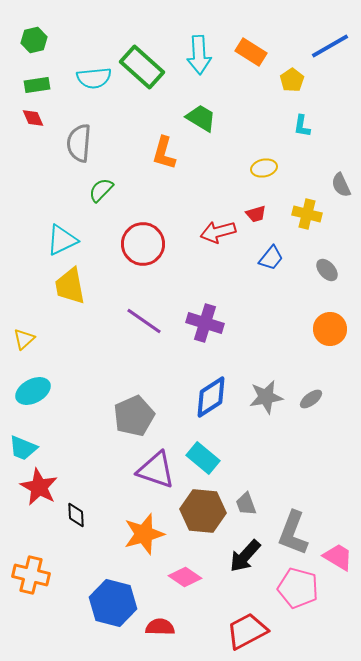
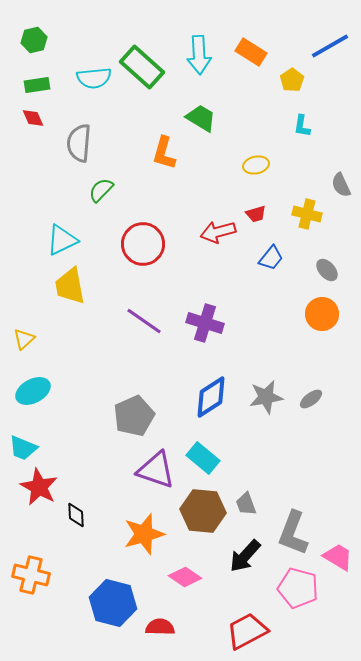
yellow ellipse at (264, 168): moved 8 px left, 3 px up
orange circle at (330, 329): moved 8 px left, 15 px up
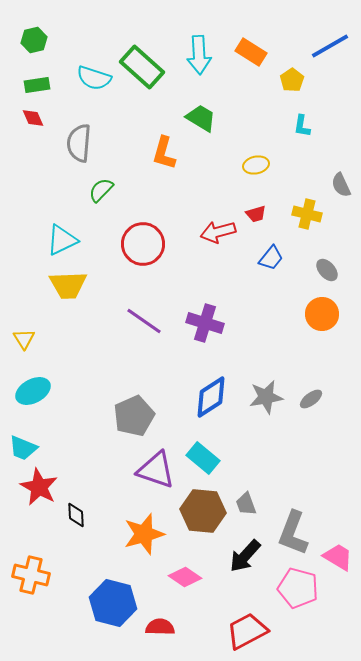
cyan semicircle at (94, 78): rotated 24 degrees clockwise
yellow trapezoid at (70, 286): moved 2 px left, 1 px up; rotated 81 degrees counterclockwise
yellow triangle at (24, 339): rotated 20 degrees counterclockwise
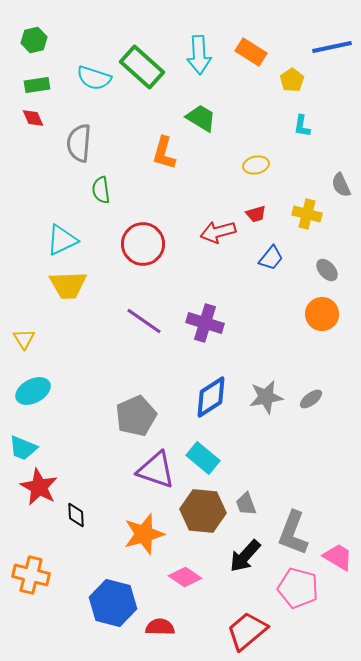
blue line at (330, 46): moved 2 px right, 1 px down; rotated 18 degrees clockwise
green semicircle at (101, 190): rotated 52 degrees counterclockwise
gray pentagon at (134, 416): moved 2 px right
red trapezoid at (247, 631): rotated 12 degrees counterclockwise
